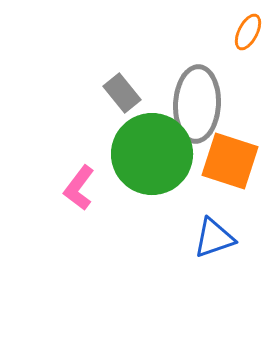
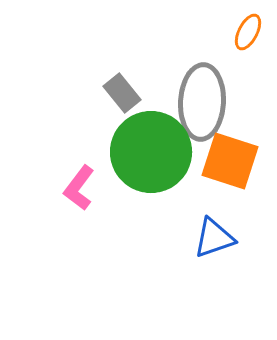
gray ellipse: moved 5 px right, 2 px up
green circle: moved 1 px left, 2 px up
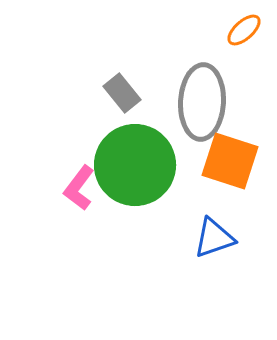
orange ellipse: moved 4 px left, 2 px up; rotated 21 degrees clockwise
green circle: moved 16 px left, 13 px down
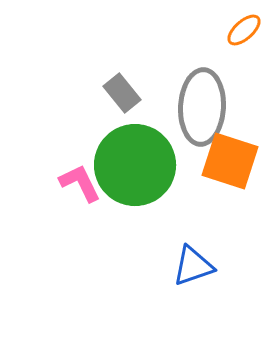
gray ellipse: moved 5 px down
pink L-shape: moved 1 px right, 5 px up; rotated 117 degrees clockwise
blue triangle: moved 21 px left, 28 px down
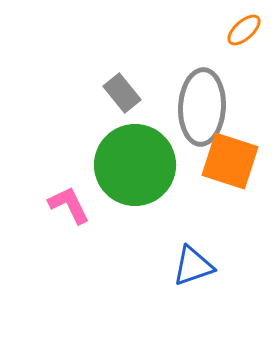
pink L-shape: moved 11 px left, 22 px down
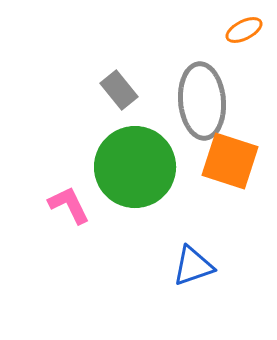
orange ellipse: rotated 15 degrees clockwise
gray rectangle: moved 3 px left, 3 px up
gray ellipse: moved 6 px up; rotated 8 degrees counterclockwise
green circle: moved 2 px down
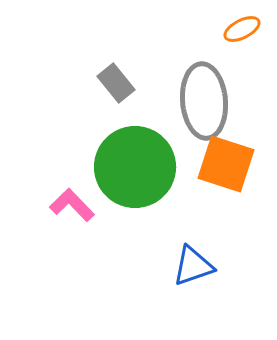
orange ellipse: moved 2 px left, 1 px up
gray rectangle: moved 3 px left, 7 px up
gray ellipse: moved 2 px right
orange square: moved 4 px left, 3 px down
pink L-shape: moved 3 px right; rotated 18 degrees counterclockwise
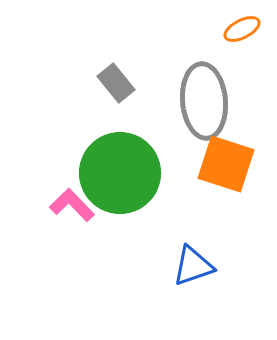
green circle: moved 15 px left, 6 px down
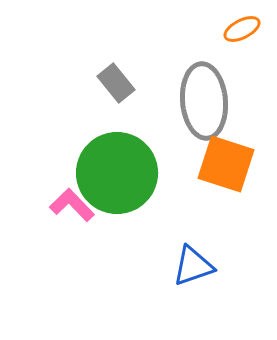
green circle: moved 3 px left
